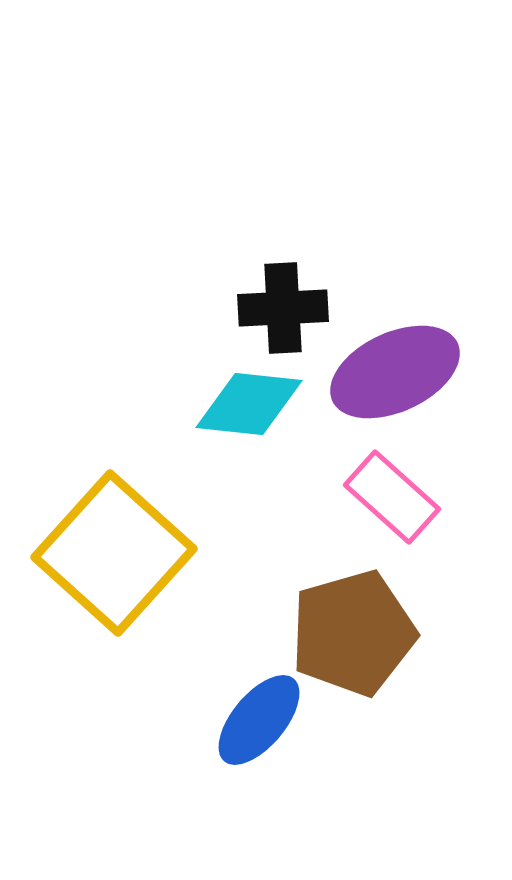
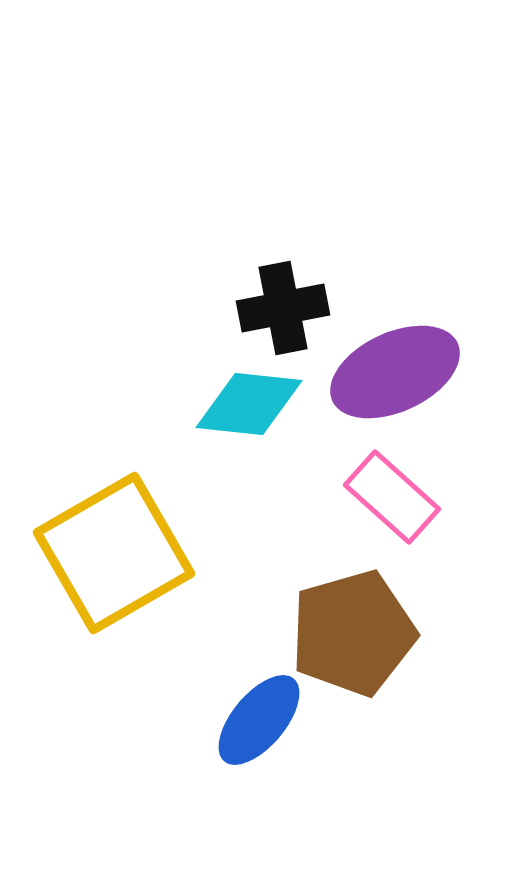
black cross: rotated 8 degrees counterclockwise
yellow square: rotated 18 degrees clockwise
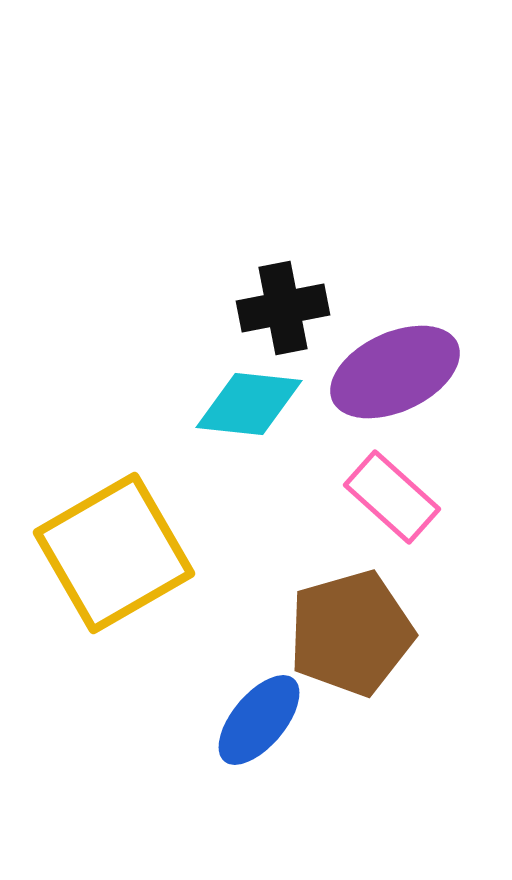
brown pentagon: moved 2 px left
